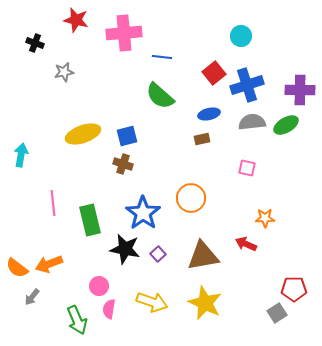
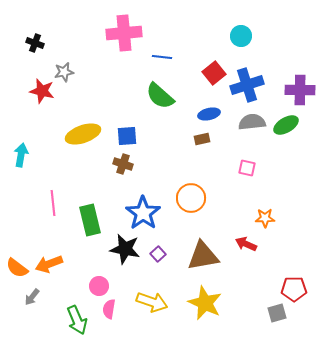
red star: moved 34 px left, 71 px down
blue square: rotated 10 degrees clockwise
gray square: rotated 18 degrees clockwise
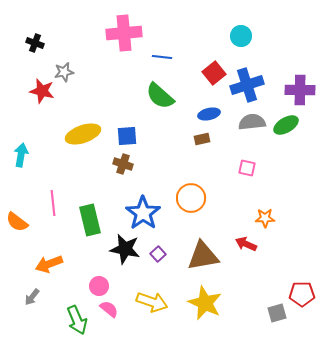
orange semicircle: moved 46 px up
red pentagon: moved 8 px right, 5 px down
pink semicircle: rotated 120 degrees clockwise
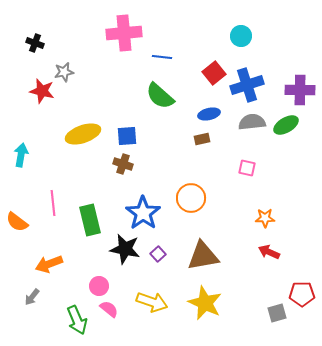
red arrow: moved 23 px right, 8 px down
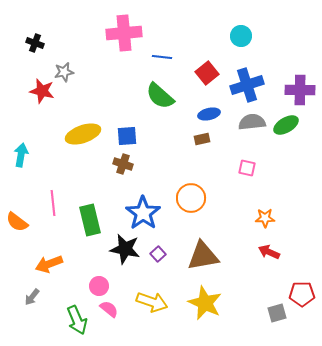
red square: moved 7 px left
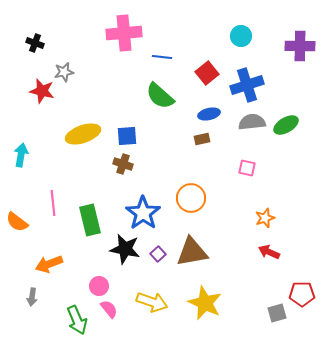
purple cross: moved 44 px up
orange star: rotated 18 degrees counterclockwise
brown triangle: moved 11 px left, 4 px up
gray arrow: rotated 30 degrees counterclockwise
pink semicircle: rotated 12 degrees clockwise
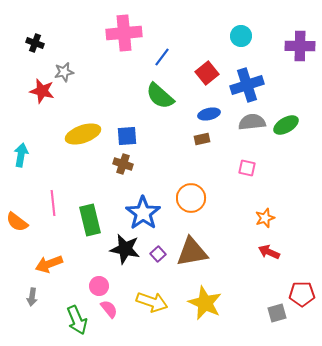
blue line: rotated 60 degrees counterclockwise
